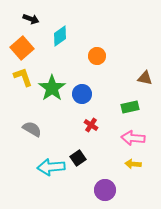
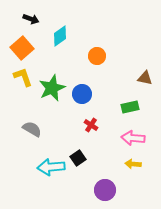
green star: rotated 12 degrees clockwise
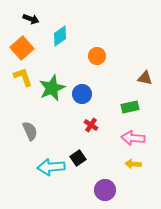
gray semicircle: moved 2 px left, 2 px down; rotated 36 degrees clockwise
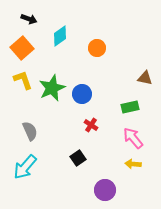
black arrow: moved 2 px left
orange circle: moved 8 px up
yellow L-shape: moved 3 px down
pink arrow: rotated 45 degrees clockwise
cyan arrow: moved 26 px left; rotated 44 degrees counterclockwise
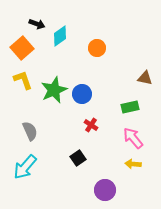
black arrow: moved 8 px right, 5 px down
green star: moved 2 px right, 2 px down
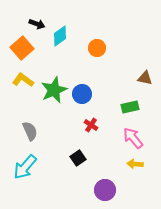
yellow L-shape: rotated 35 degrees counterclockwise
yellow arrow: moved 2 px right
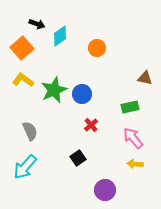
red cross: rotated 16 degrees clockwise
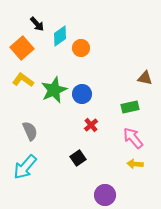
black arrow: rotated 28 degrees clockwise
orange circle: moved 16 px left
purple circle: moved 5 px down
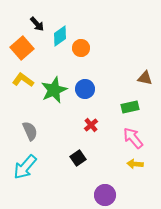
blue circle: moved 3 px right, 5 px up
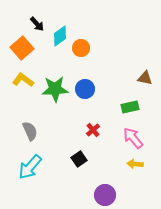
green star: moved 1 px right, 1 px up; rotated 20 degrees clockwise
red cross: moved 2 px right, 5 px down
black square: moved 1 px right, 1 px down
cyan arrow: moved 5 px right
